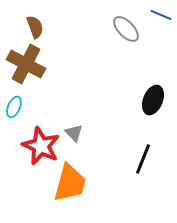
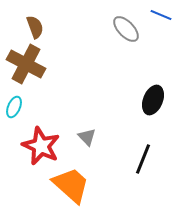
gray triangle: moved 13 px right, 4 px down
orange trapezoid: moved 1 px right, 2 px down; rotated 63 degrees counterclockwise
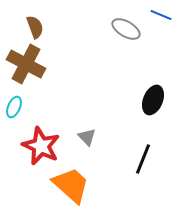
gray ellipse: rotated 16 degrees counterclockwise
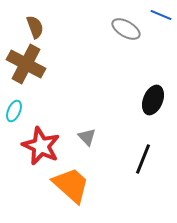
cyan ellipse: moved 4 px down
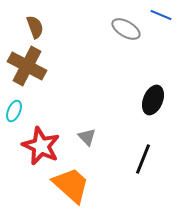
brown cross: moved 1 px right, 2 px down
